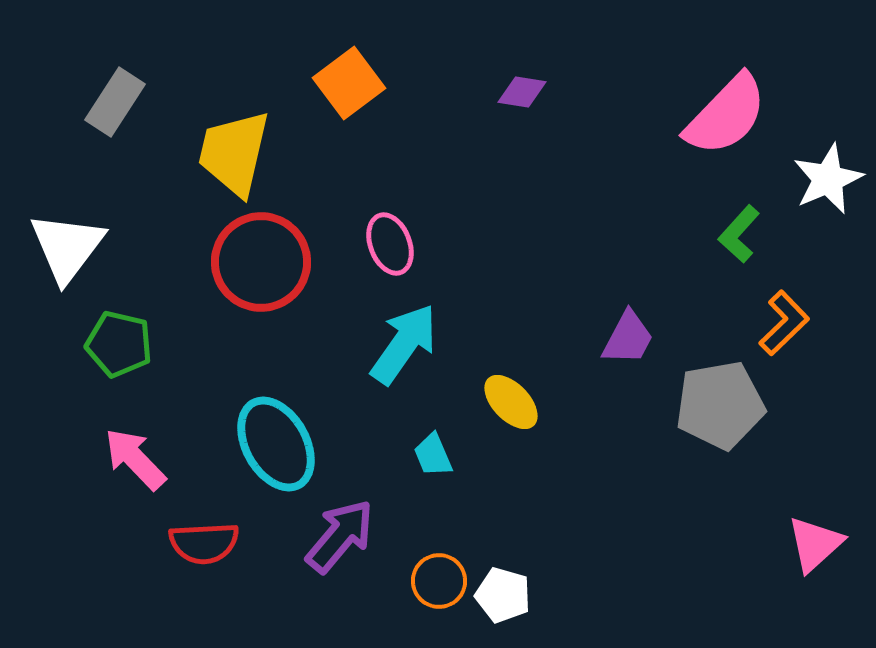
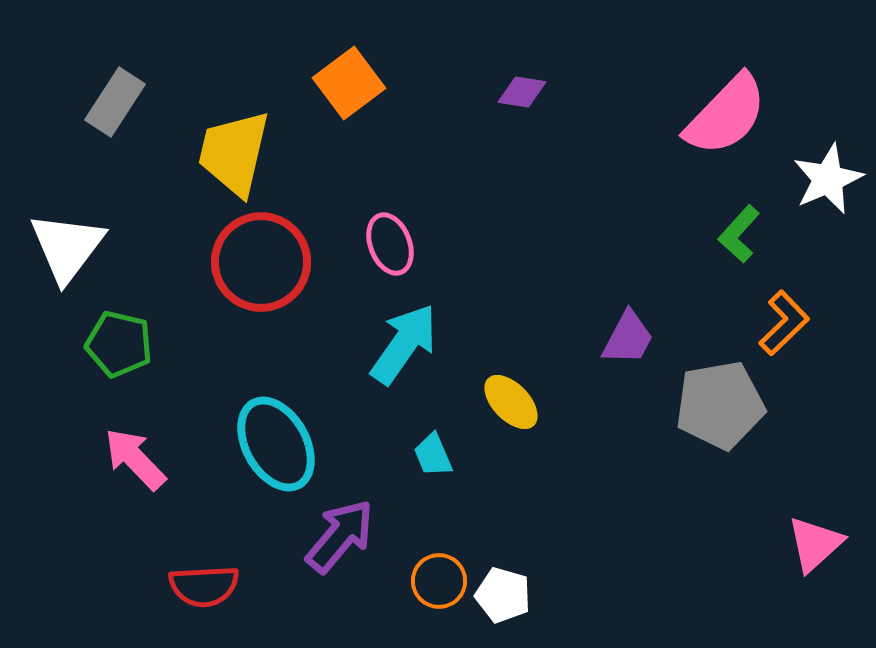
red semicircle: moved 43 px down
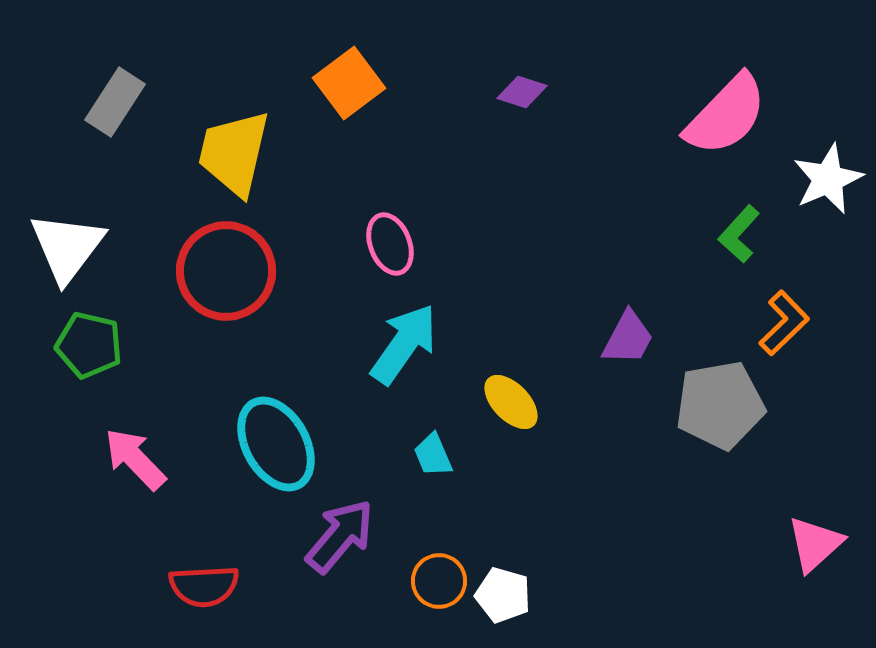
purple diamond: rotated 9 degrees clockwise
red circle: moved 35 px left, 9 px down
green pentagon: moved 30 px left, 1 px down
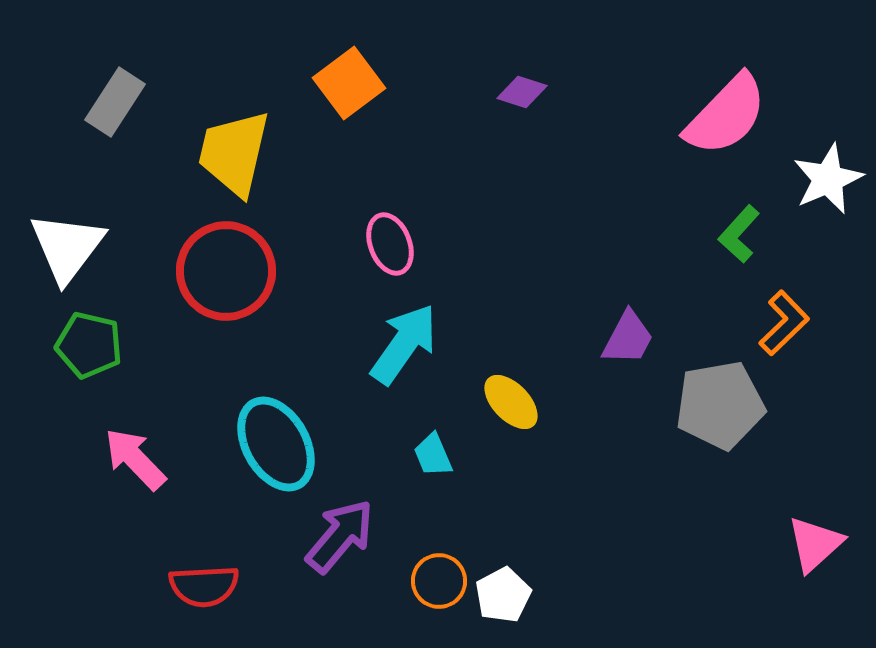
white pentagon: rotated 28 degrees clockwise
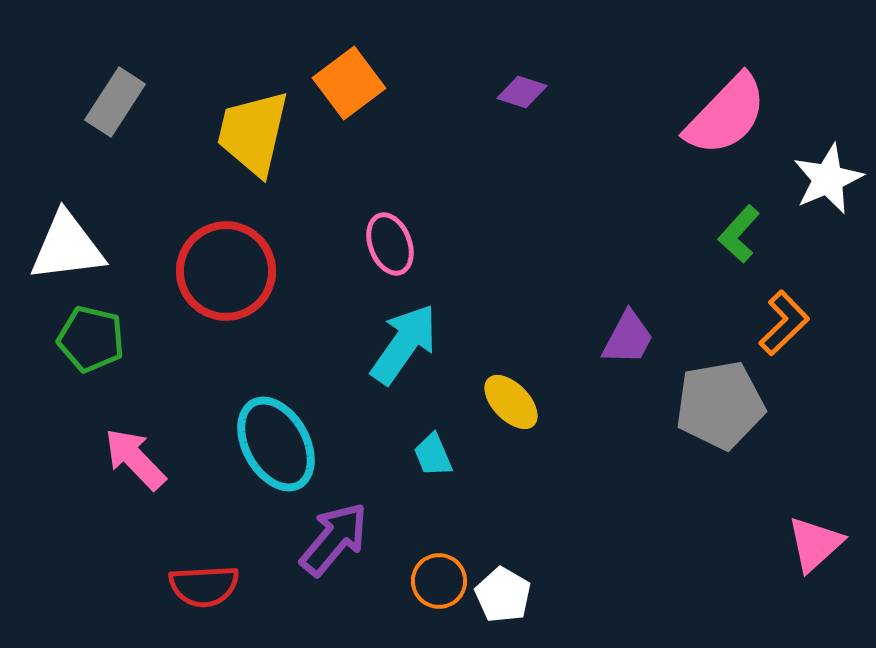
yellow trapezoid: moved 19 px right, 20 px up
white triangle: rotated 46 degrees clockwise
green pentagon: moved 2 px right, 6 px up
purple arrow: moved 6 px left, 3 px down
white pentagon: rotated 14 degrees counterclockwise
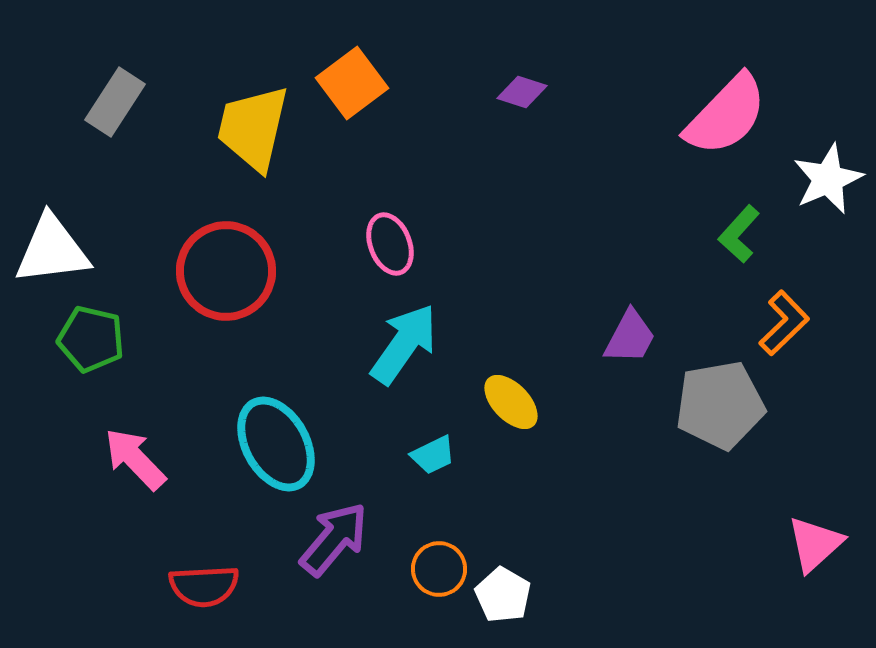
orange square: moved 3 px right
yellow trapezoid: moved 5 px up
white triangle: moved 15 px left, 3 px down
purple trapezoid: moved 2 px right, 1 px up
cyan trapezoid: rotated 93 degrees counterclockwise
orange circle: moved 12 px up
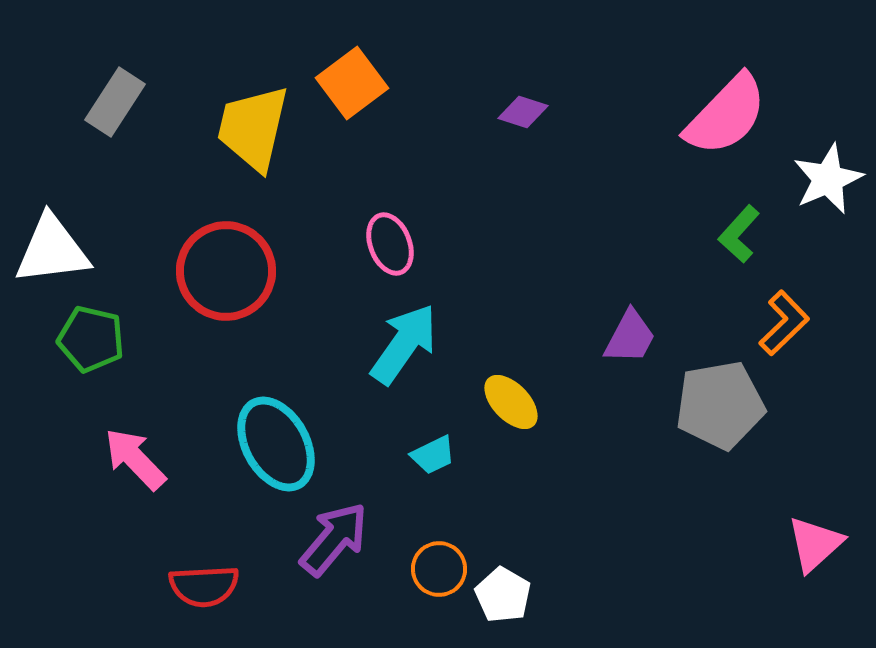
purple diamond: moved 1 px right, 20 px down
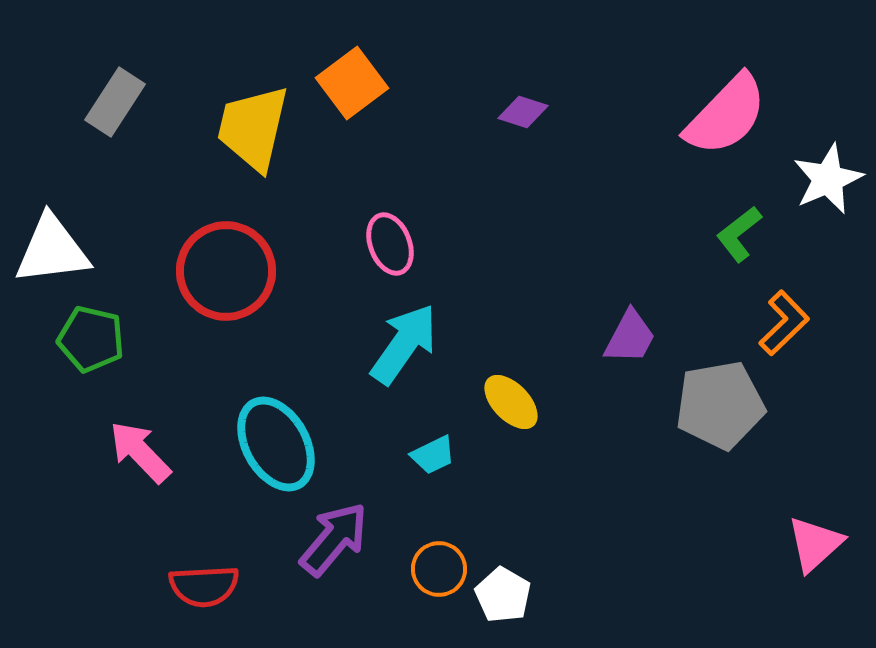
green L-shape: rotated 10 degrees clockwise
pink arrow: moved 5 px right, 7 px up
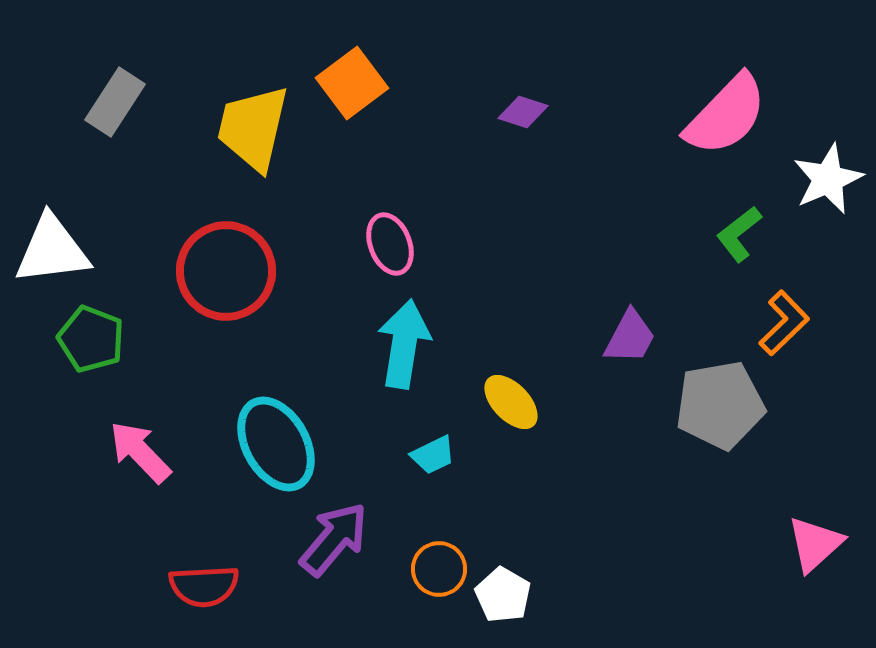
green pentagon: rotated 8 degrees clockwise
cyan arrow: rotated 26 degrees counterclockwise
